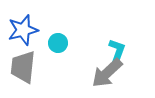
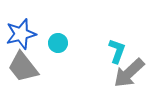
blue star: moved 2 px left, 4 px down
gray trapezoid: rotated 44 degrees counterclockwise
gray arrow: moved 22 px right
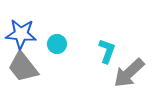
blue star: rotated 20 degrees clockwise
cyan circle: moved 1 px left, 1 px down
cyan L-shape: moved 10 px left
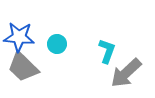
blue star: moved 2 px left, 3 px down
gray trapezoid: rotated 8 degrees counterclockwise
gray arrow: moved 3 px left
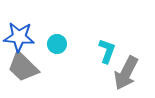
gray arrow: rotated 20 degrees counterclockwise
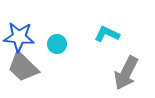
cyan L-shape: moved 17 px up; rotated 85 degrees counterclockwise
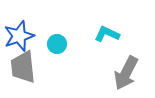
blue star: moved 1 px up; rotated 24 degrees counterclockwise
gray trapezoid: rotated 40 degrees clockwise
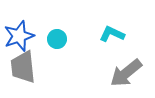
cyan L-shape: moved 5 px right
cyan circle: moved 5 px up
gray arrow: rotated 24 degrees clockwise
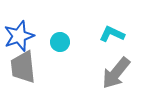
cyan circle: moved 3 px right, 3 px down
gray arrow: moved 10 px left; rotated 12 degrees counterclockwise
